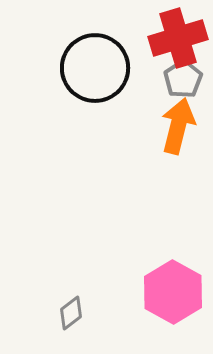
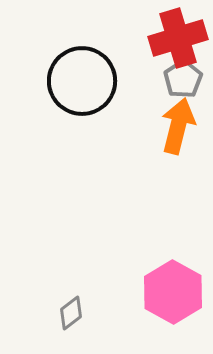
black circle: moved 13 px left, 13 px down
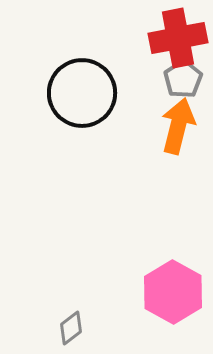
red cross: rotated 6 degrees clockwise
black circle: moved 12 px down
gray diamond: moved 15 px down
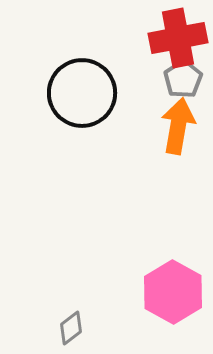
orange arrow: rotated 4 degrees counterclockwise
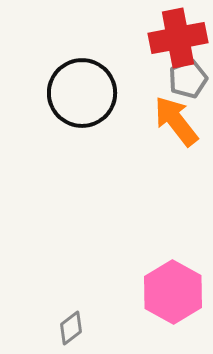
gray pentagon: moved 5 px right; rotated 12 degrees clockwise
orange arrow: moved 2 px left, 5 px up; rotated 48 degrees counterclockwise
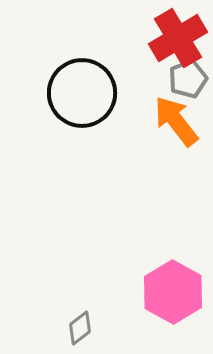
red cross: rotated 20 degrees counterclockwise
gray diamond: moved 9 px right
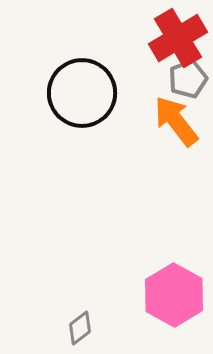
pink hexagon: moved 1 px right, 3 px down
